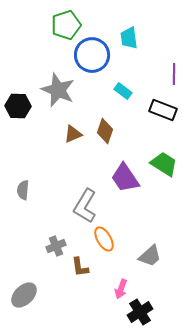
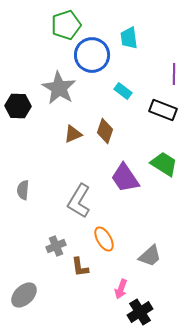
gray star: moved 1 px right, 2 px up; rotated 8 degrees clockwise
gray L-shape: moved 6 px left, 5 px up
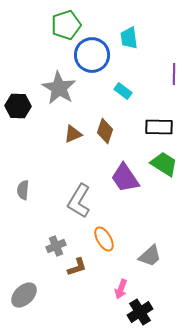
black rectangle: moved 4 px left, 17 px down; rotated 20 degrees counterclockwise
brown L-shape: moved 3 px left; rotated 100 degrees counterclockwise
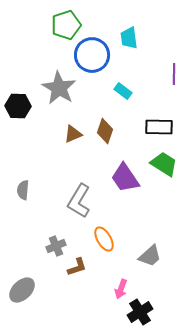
gray ellipse: moved 2 px left, 5 px up
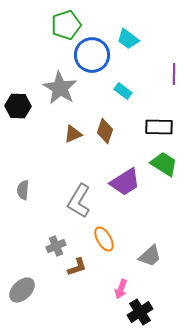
cyan trapezoid: moved 1 px left, 1 px down; rotated 45 degrees counterclockwise
gray star: moved 1 px right
purple trapezoid: moved 4 px down; rotated 88 degrees counterclockwise
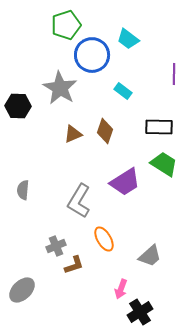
brown L-shape: moved 3 px left, 2 px up
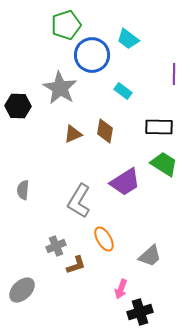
brown diamond: rotated 10 degrees counterclockwise
brown L-shape: moved 2 px right
black cross: rotated 15 degrees clockwise
